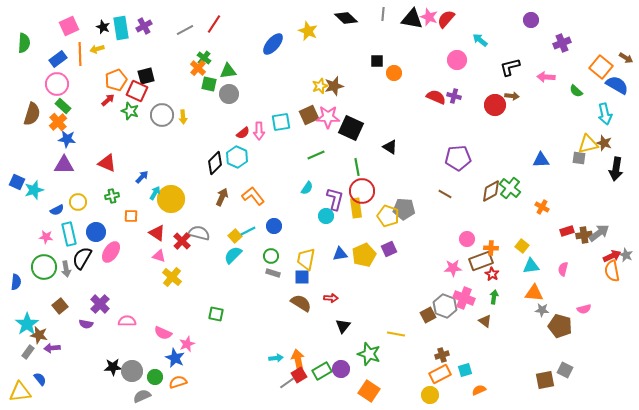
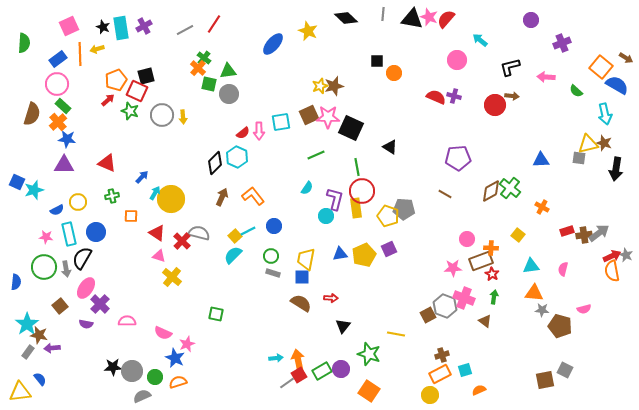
yellow square at (522, 246): moved 4 px left, 11 px up
pink ellipse at (111, 252): moved 25 px left, 36 px down
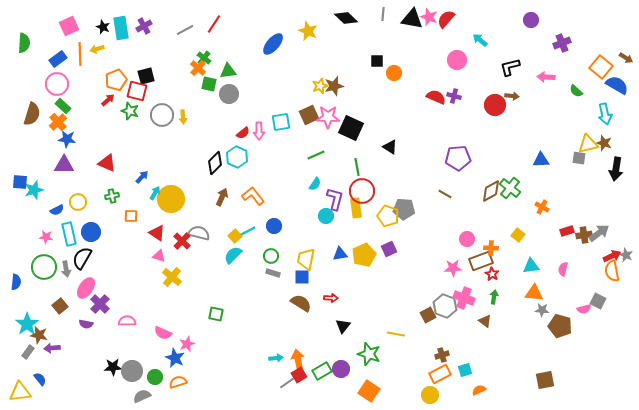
red square at (137, 91): rotated 10 degrees counterclockwise
blue square at (17, 182): moved 3 px right; rotated 21 degrees counterclockwise
cyan semicircle at (307, 188): moved 8 px right, 4 px up
blue circle at (96, 232): moved 5 px left
gray square at (565, 370): moved 33 px right, 69 px up
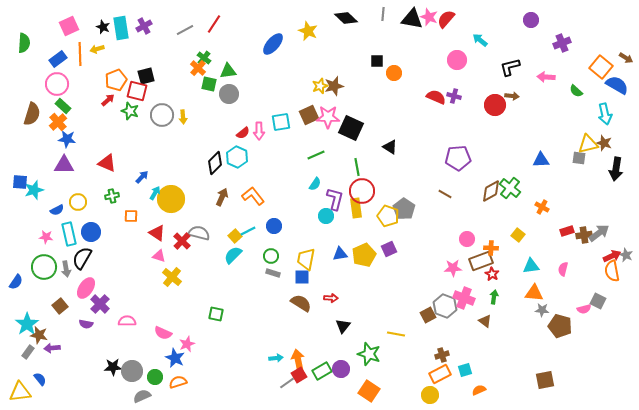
gray pentagon at (404, 209): rotated 30 degrees clockwise
blue semicircle at (16, 282): rotated 28 degrees clockwise
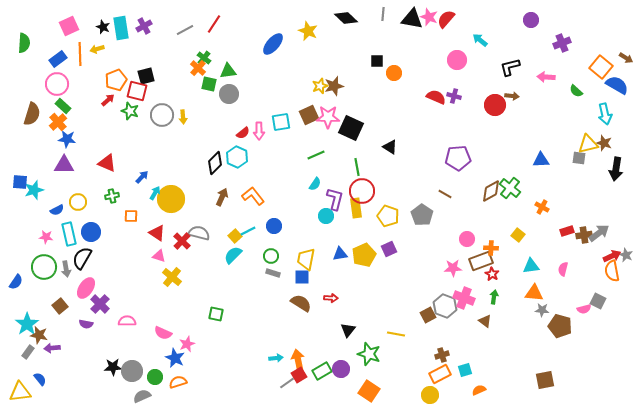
gray pentagon at (404, 209): moved 18 px right, 6 px down
black triangle at (343, 326): moved 5 px right, 4 px down
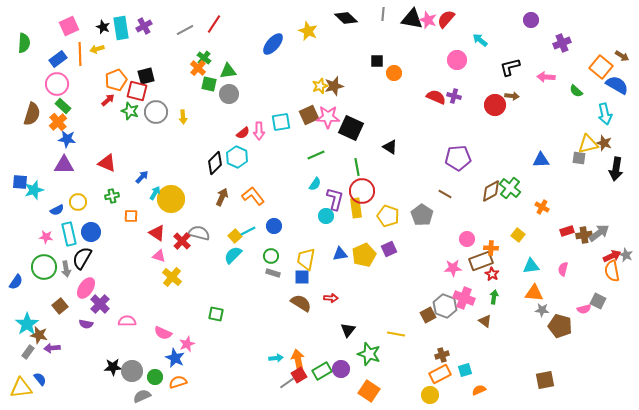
pink star at (429, 17): moved 1 px left, 3 px down
brown arrow at (626, 58): moved 4 px left, 2 px up
gray circle at (162, 115): moved 6 px left, 3 px up
yellow triangle at (20, 392): moved 1 px right, 4 px up
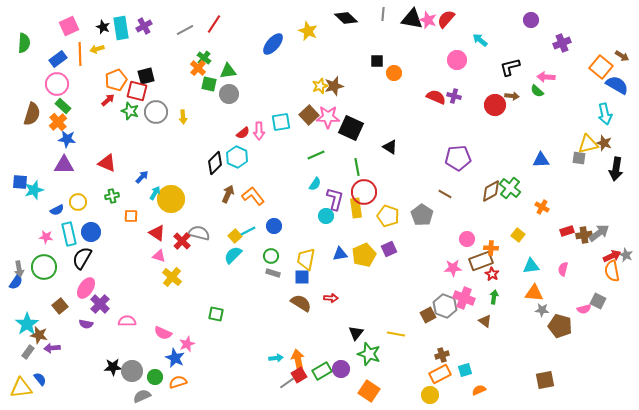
green semicircle at (576, 91): moved 39 px left
brown square at (309, 115): rotated 18 degrees counterclockwise
red circle at (362, 191): moved 2 px right, 1 px down
brown arrow at (222, 197): moved 6 px right, 3 px up
gray arrow at (66, 269): moved 47 px left
black triangle at (348, 330): moved 8 px right, 3 px down
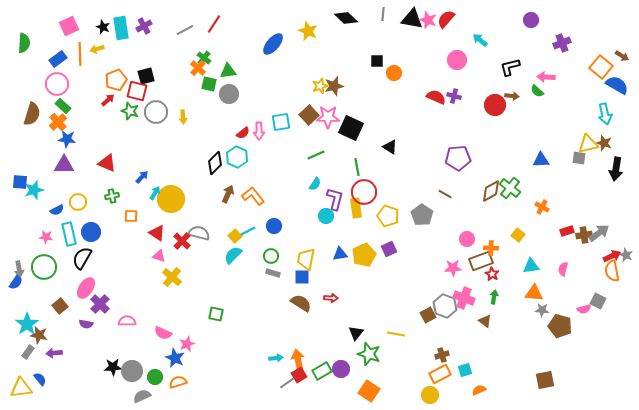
purple arrow at (52, 348): moved 2 px right, 5 px down
